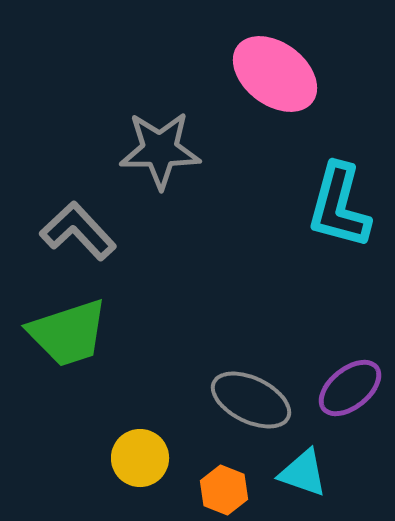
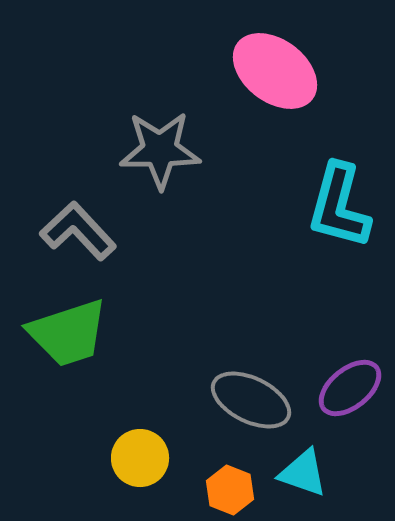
pink ellipse: moved 3 px up
orange hexagon: moved 6 px right
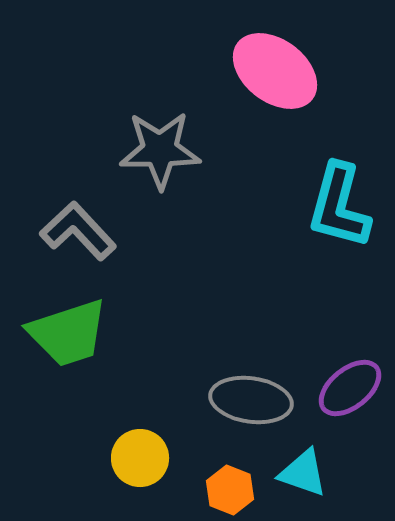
gray ellipse: rotated 18 degrees counterclockwise
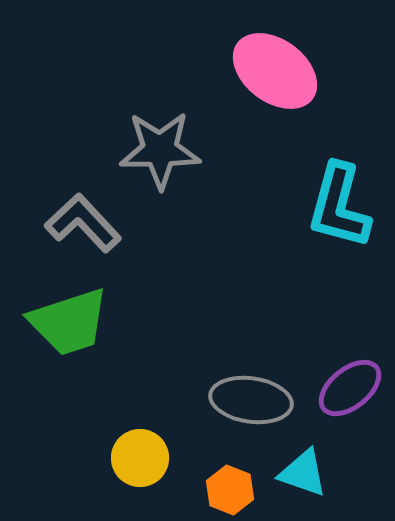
gray L-shape: moved 5 px right, 8 px up
green trapezoid: moved 1 px right, 11 px up
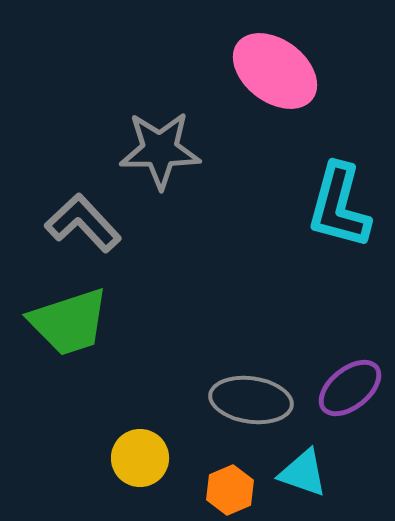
orange hexagon: rotated 15 degrees clockwise
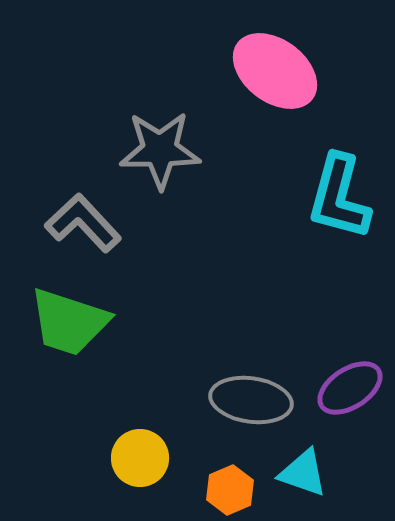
cyan L-shape: moved 9 px up
green trapezoid: rotated 36 degrees clockwise
purple ellipse: rotated 6 degrees clockwise
